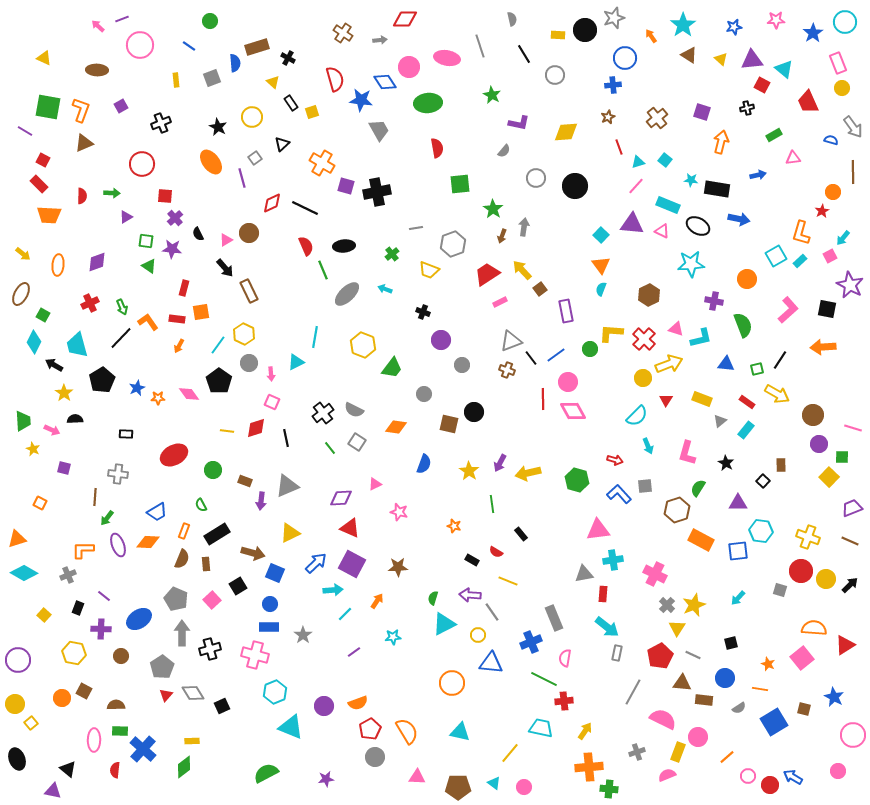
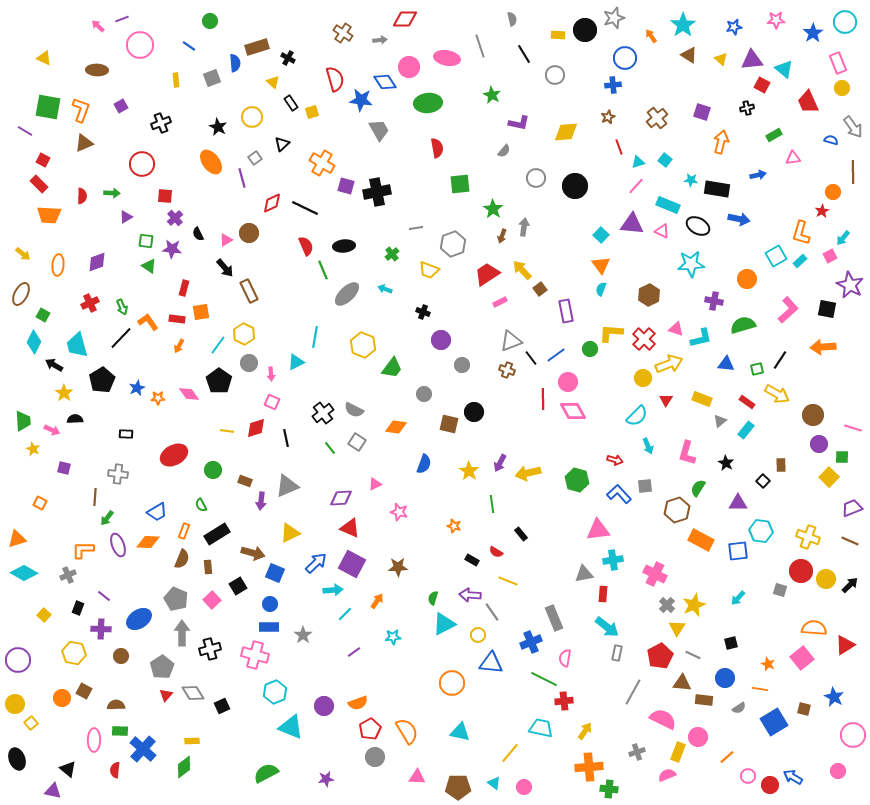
green semicircle at (743, 325): rotated 85 degrees counterclockwise
brown rectangle at (206, 564): moved 2 px right, 3 px down
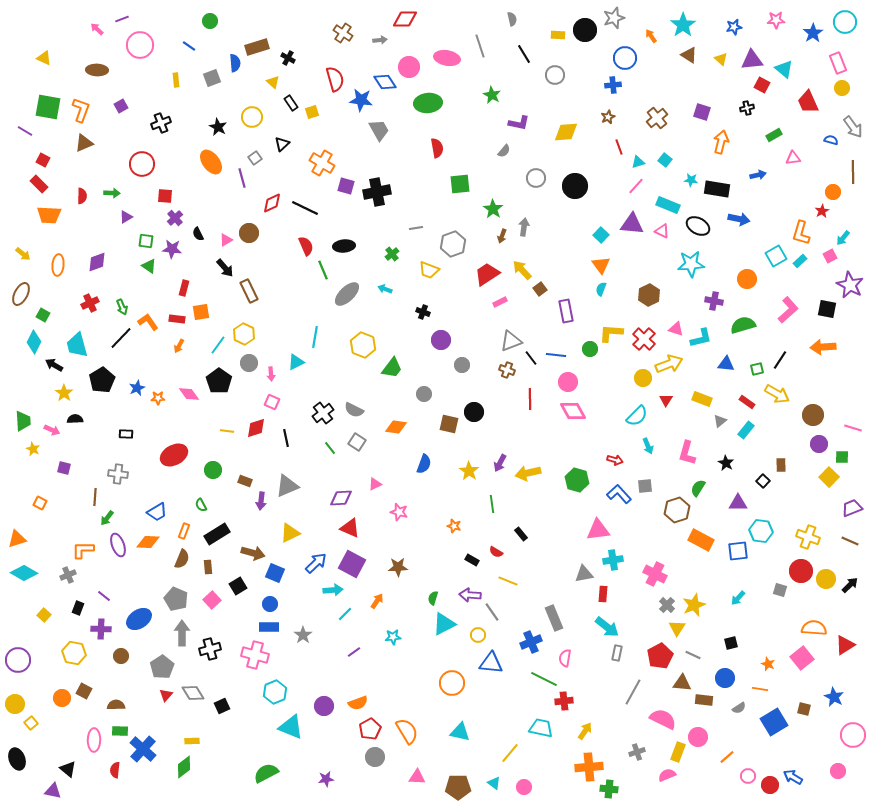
pink arrow at (98, 26): moved 1 px left, 3 px down
blue line at (556, 355): rotated 42 degrees clockwise
red line at (543, 399): moved 13 px left
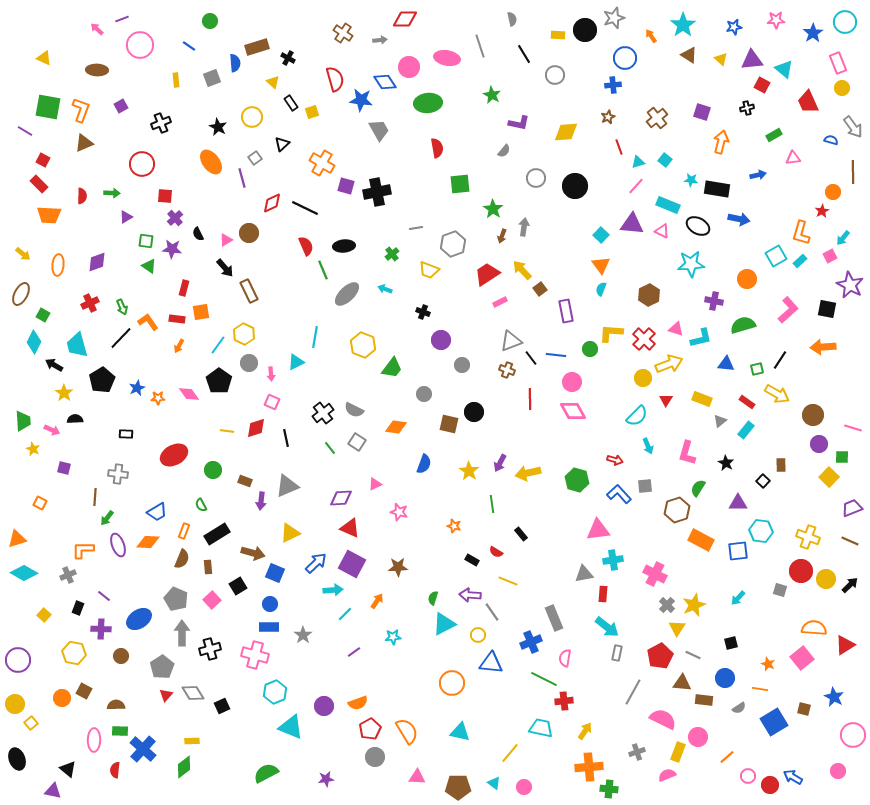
pink circle at (568, 382): moved 4 px right
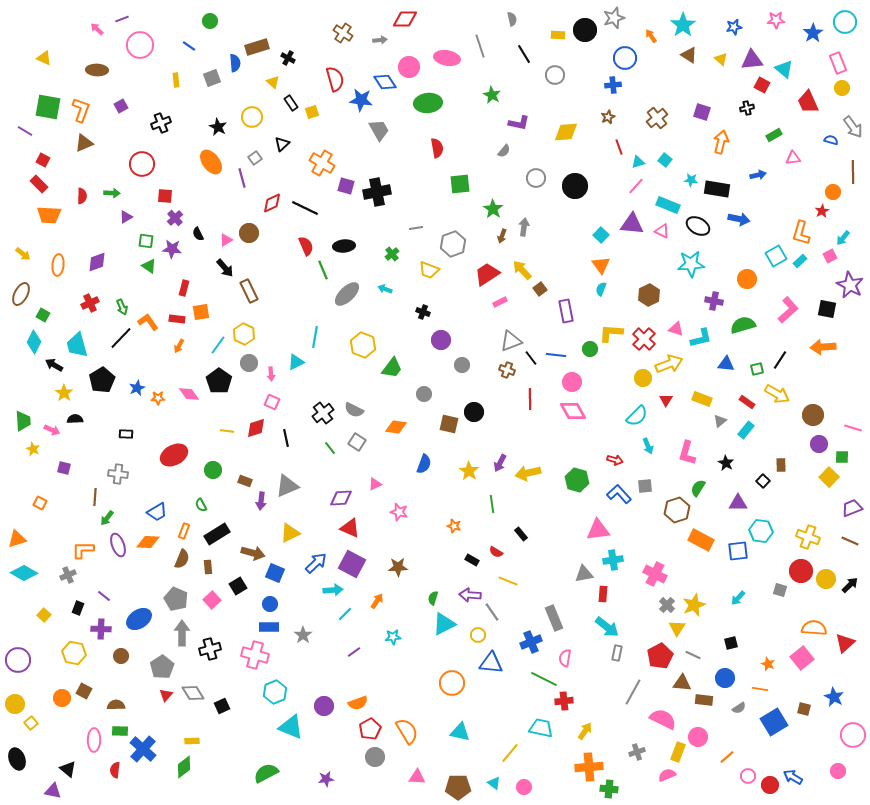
red triangle at (845, 645): moved 2 px up; rotated 10 degrees counterclockwise
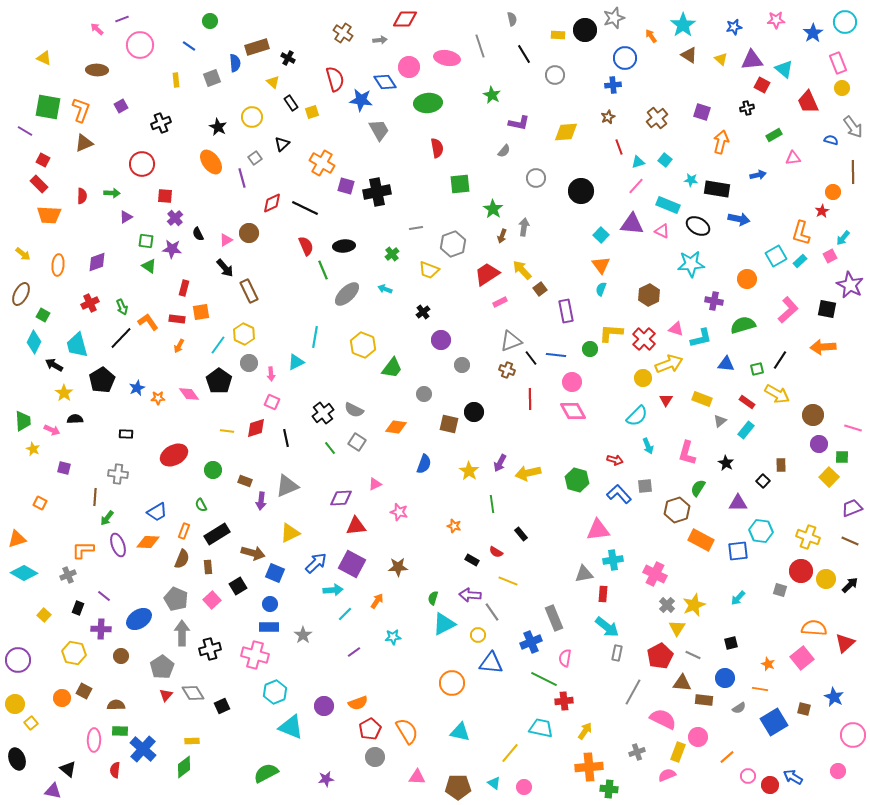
black circle at (575, 186): moved 6 px right, 5 px down
black cross at (423, 312): rotated 32 degrees clockwise
red triangle at (350, 528): moved 6 px right, 2 px up; rotated 30 degrees counterclockwise
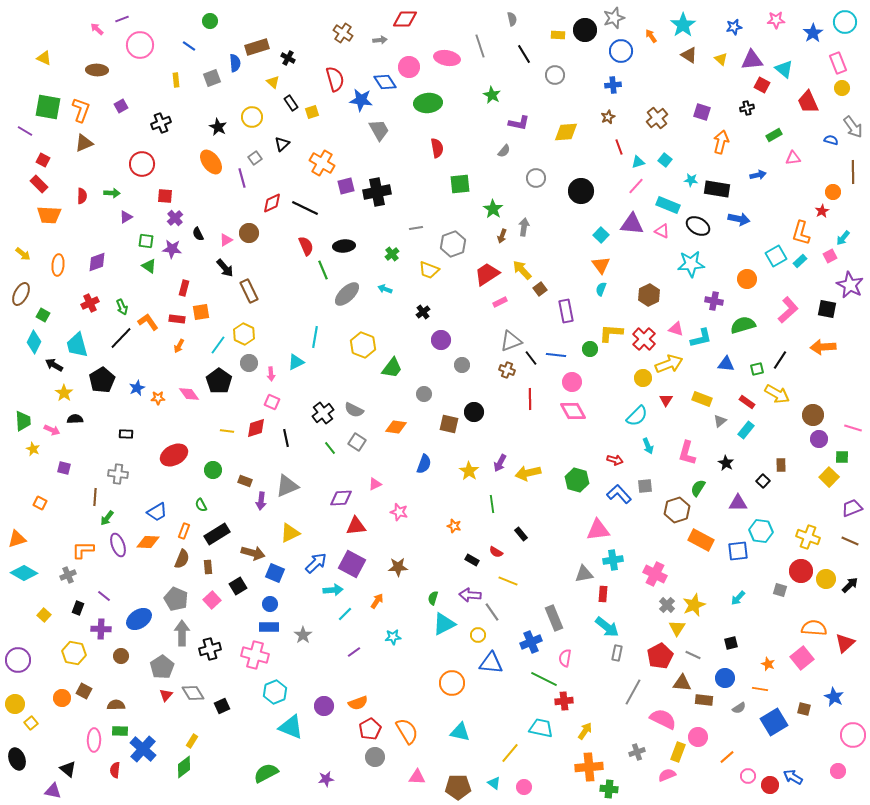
blue circle at (625, 58): moved 4 px left, 7 px up
purple square at (346, 186): rotated 30 degrees counterclockwise
purple circle at (819, 444): moved 5 px up
yellow rectangle at (192, 741): rotated 56 degrees counterclockwise
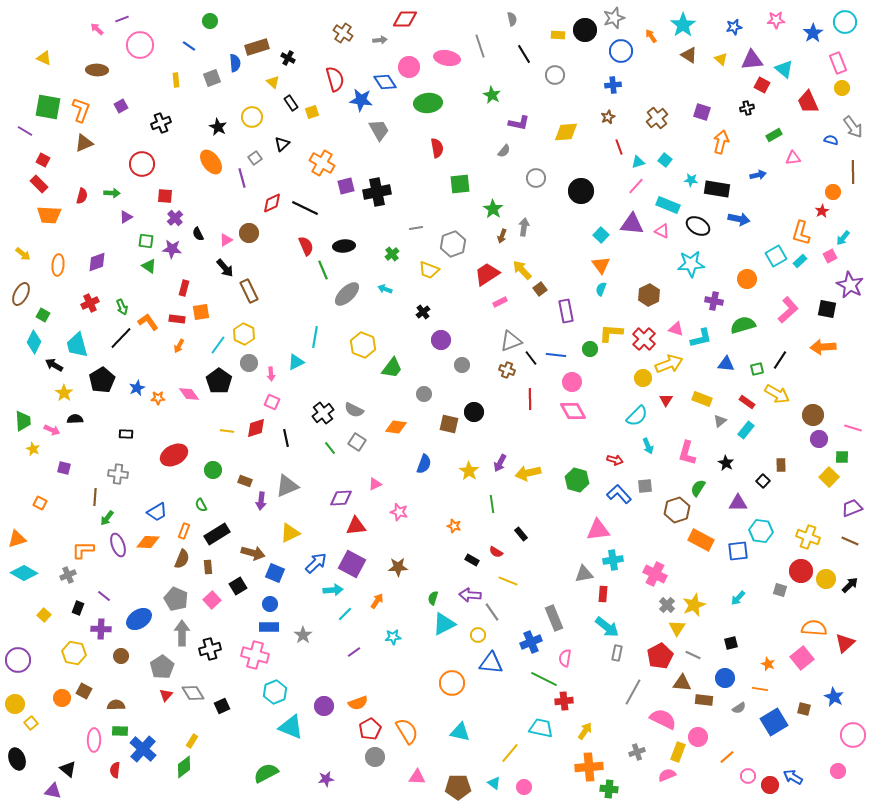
red semicircle at (82, 196): rotated 14 degrees clockwise
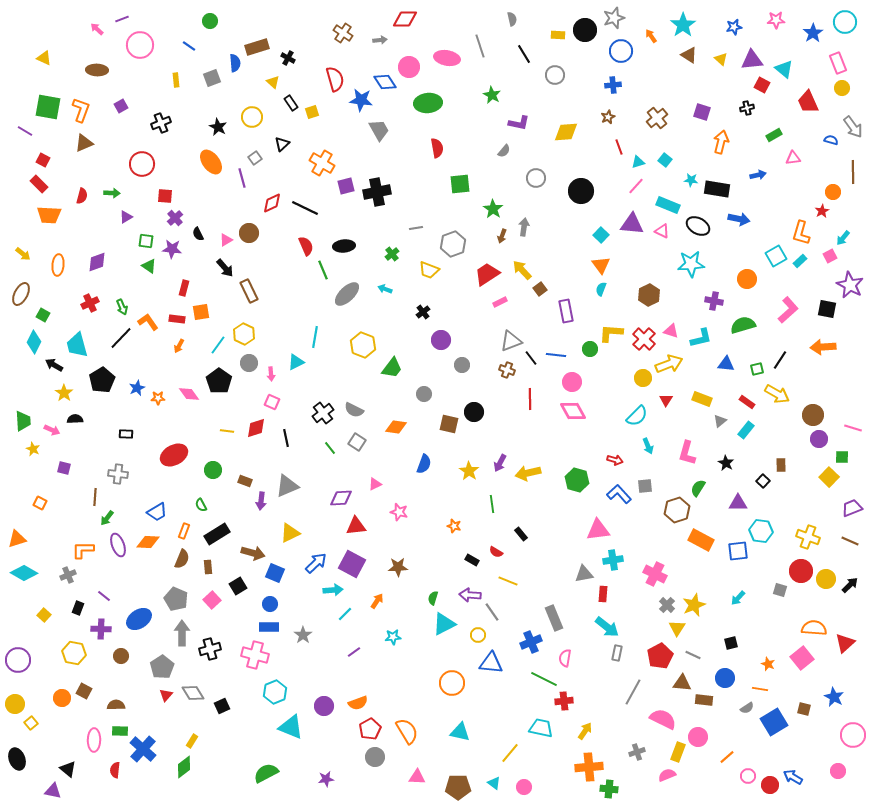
pink triangle at (676, 329): moved 5 px left, 2 px down
gray semicircle at (739, 708): moved 8 px right
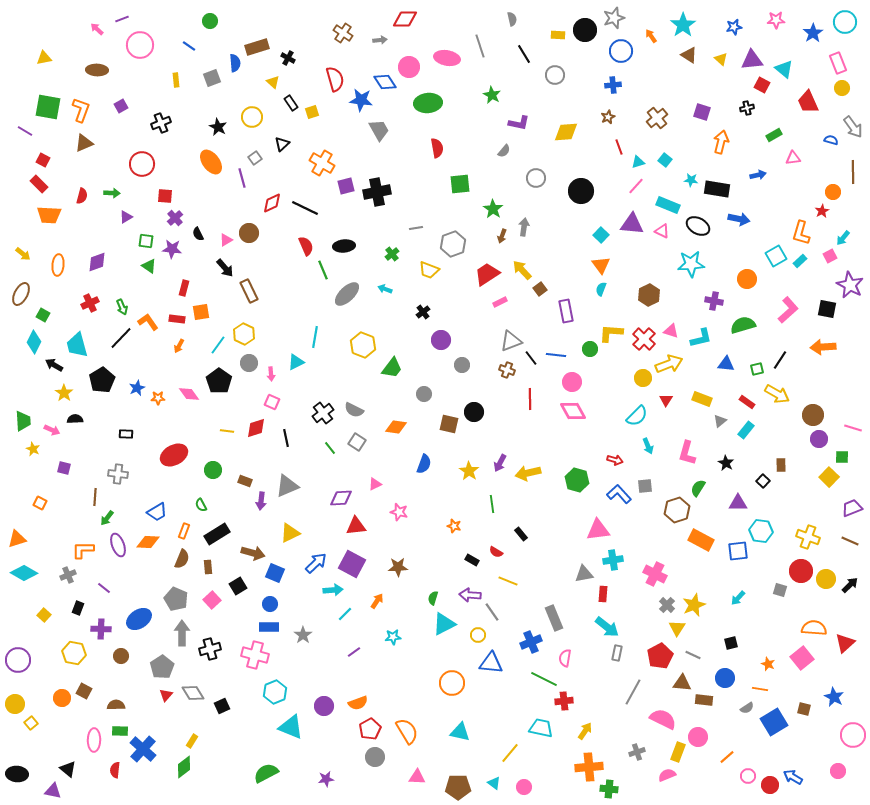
yellow triangle at (44, 58): rotated 35 degrees counterclockwise
purple line at (104, 596): moved 8 px up
black ellipse at (17, 759): moved 15 px down; rotated 65 degrees counterclockwise
